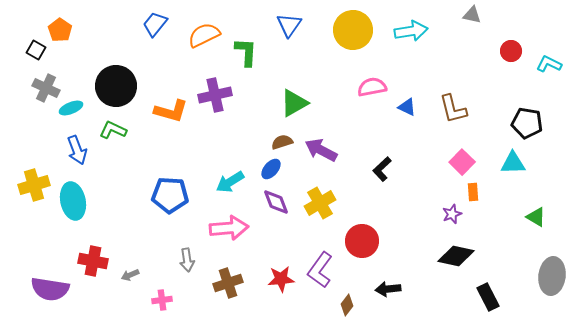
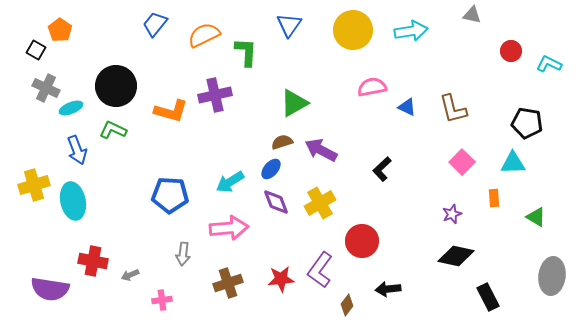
orange rectangle at (473, 192): moved 21 px right, 6 px down
gray arrow at (187, 260): moved 4 px left, 6 px up; rotated 15 degrees clockwise
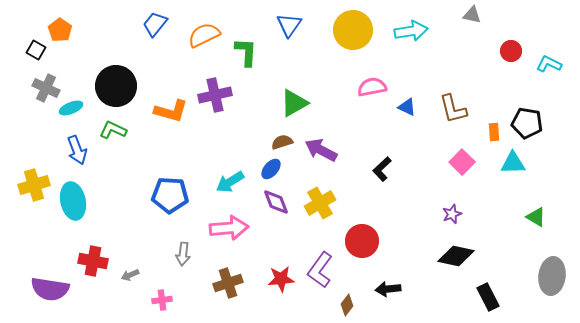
orange rectangle at (494, 198): moved 66 px up
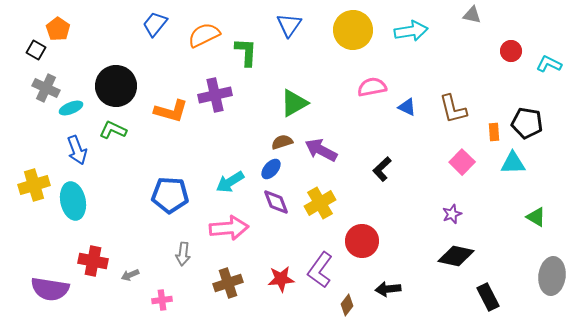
orange pentagon at (60, 30): moved 2 px left, 1 px up
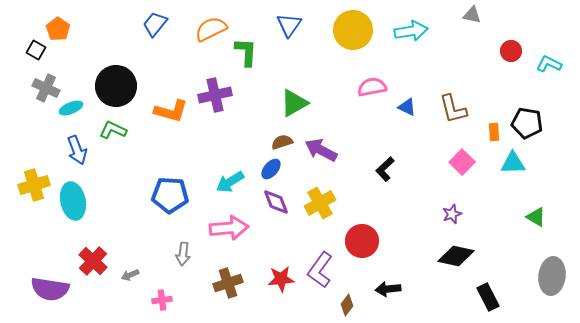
orange semicircle at (204, 35): moved 7 px right, 6 px up
black L-shape at (382, 169): moved 3 px right
red cross at (93, 261): rotated 32 degrees clockwise
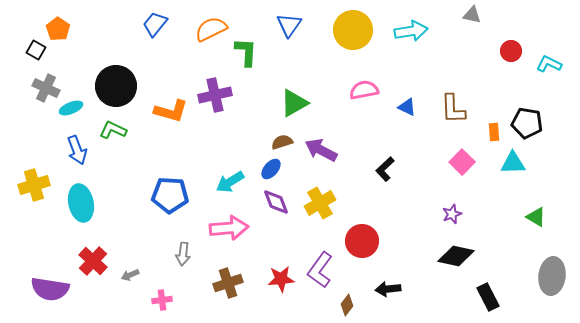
pink semicircle at (372, 87): moved 8 px left, 3 px down
brown L-shape at (453, 109): rotated 12 degrees clockwise
cyan ellipse at (73, 201): moved 8 px right, 2 px down
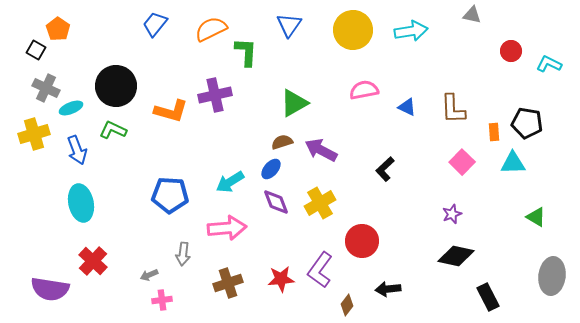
yellow cross at (34, 185): moved 51 px up
pink arrow at (229, 228): moved 2 px left
gray arrow at (130, 275): moved 19 px right
